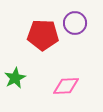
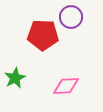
purple circle: moved 4 px left, 6 px up
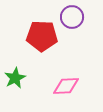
purple circle: moved 1 px right
red pentagon: moved 1 px left, 1 px down
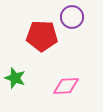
green star: rotated 25 degrees counterclockwise
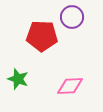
green star: moved 3 px right, 1 px down
pink diamond: moved 4 px right
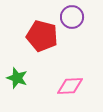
red pentagon: rotated 12 degrees clockwise
green star: moved 1 px left, 1 px up
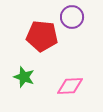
red pentagon: rotated 8 degrees counterclockwise
green star: moved 7 px right, 1 px up
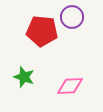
red pentagon: moved 5 px up
